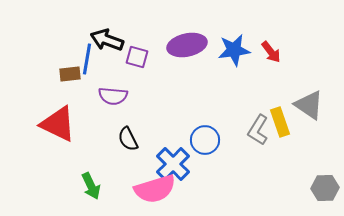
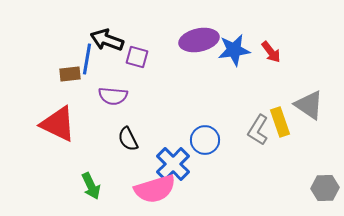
purple ellipse: moved 12 px right, 5 px up
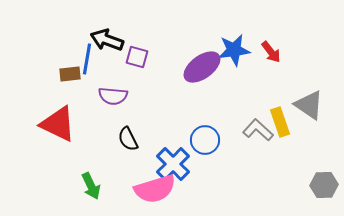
purple ellipse: moved 3 px right, 27 px down; rotated 24 degrees counterclockwise
gray L-shape: rotated 100 degrees clockwise
gray hexagon: moved 1 px left, 3 px up
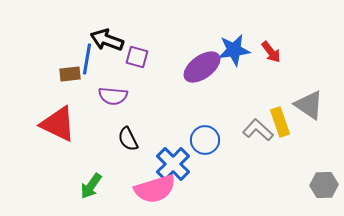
green arrow: rotated 60 degrees clockwise
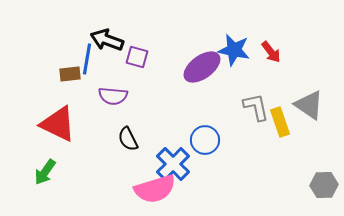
blue star: rotated 20 degrees clockwise
gray L-shape: moved 2 px left, 23 px up; rotated 36 degrees clockwise
green arrow: moved 46 px left, 14 px up
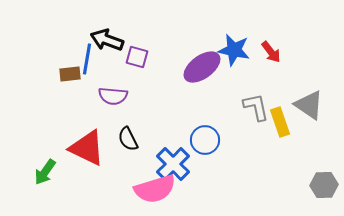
red triangle: moved 29 px right, 24 px down
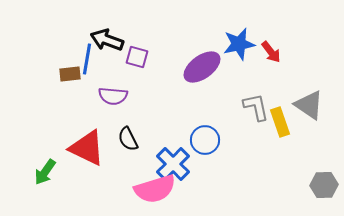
blue star: moved 5 px right, 6 px up; rotated 24 degrees counterclockwise
